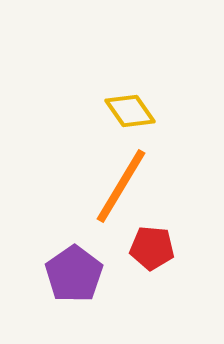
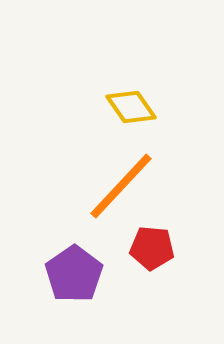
yellow diamond: moved 1 px right, 4 px up
orange line: rotated 12 degrees clockwise
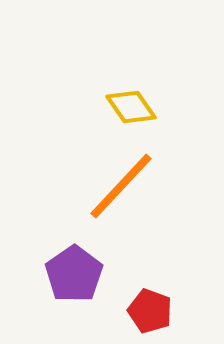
red pentagon: moved 2 px left, 63 px down; rotated 15 degrees clockwise
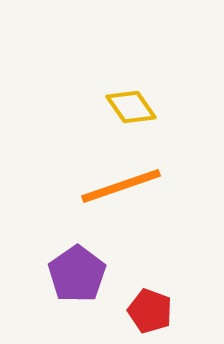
orange line: rotated 28 degrees clockwise
purple pentagon: moved 3 px right
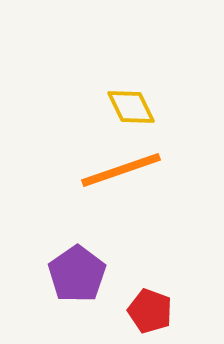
yellow diamond: rotated 9 degrees clockwise
orange line: moved 16 px up
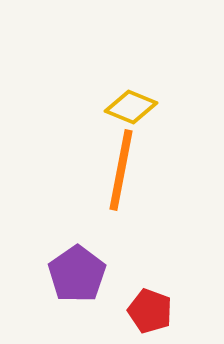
yellow diamond: rotated 42 degrees counterclockwise
orange line: rotated 60 degrees counterclockwise
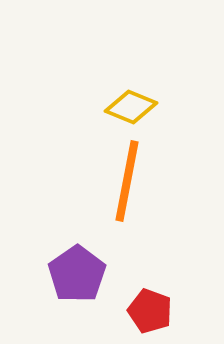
orange line: moved 6 px right, 11 px down
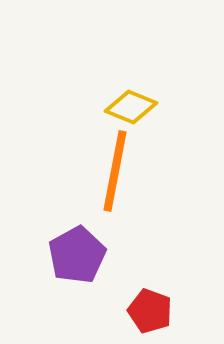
orange line: moved 12 px left, 10 px up
purple pentagon: moved 19 px up; rotated 6 degrees clockwise
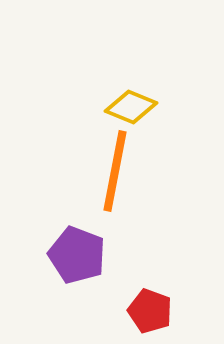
purple pentagon: rotated 22 degrees counterclockwise
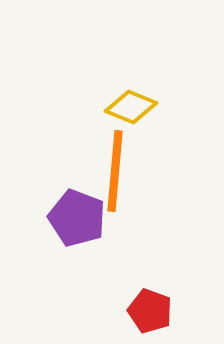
orange line: rotated 6 degrees counterclockwise
purple pentagon: moved 37 px up
